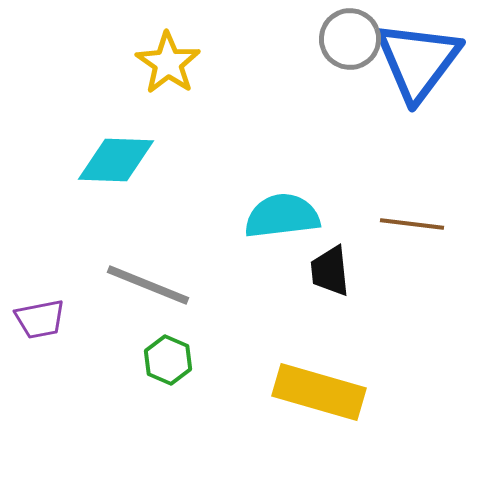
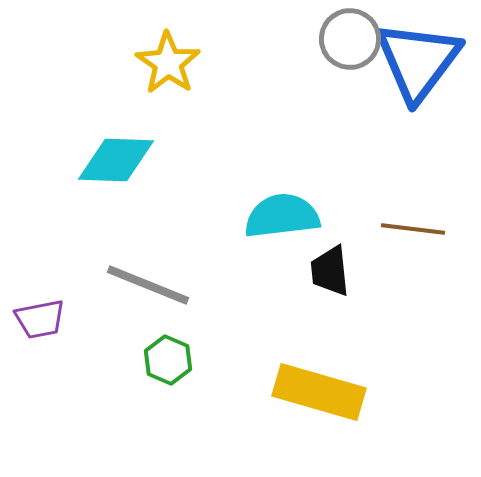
brown line: moved 1 px right, 5 px down
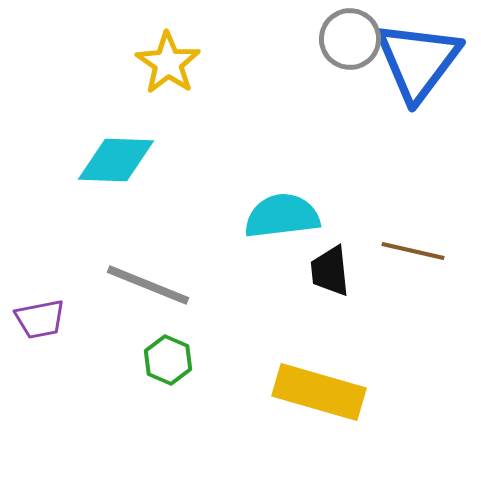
brown line: moved 22 px down; rotated 6 degrees clockwise
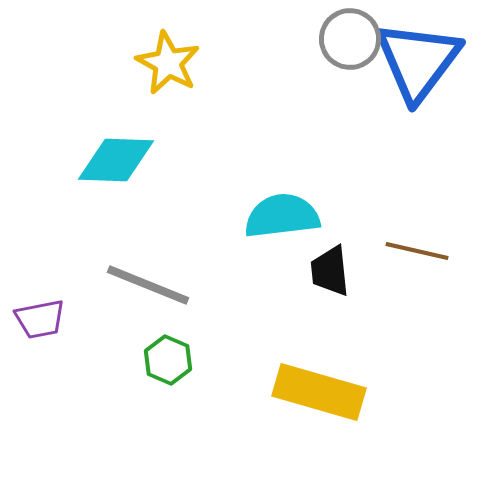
yellow star: rotated 6 degrees counterclockwise
brown line: moved 4 px right
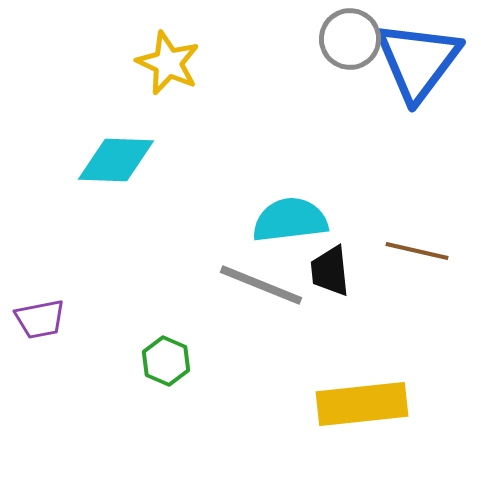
yellow star: rotated 4 degrees counterclockwise
cyan semicircle: moved 8 px right, 4 px down
gray line: moved 113 px right
green hexagon: moved 2 px left, 1 px down
yellow rectangle: moved 43 px right, 12 px down; rotated 22 degrees counterclockwise
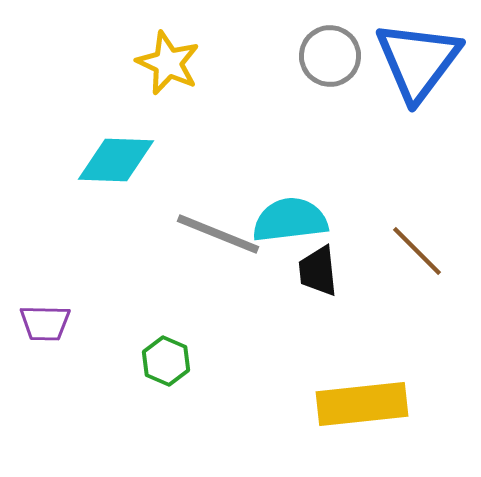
gray circle: moved 20 px left, 17 px down
brown line: rotated 32 degrees clockwise
black trapezoid: moved 12 px left
gray line: moved 43 px left, 51 px up
purple trapezoid: moved 5 px right, 4 px down; rotated 12 degrees clockwise
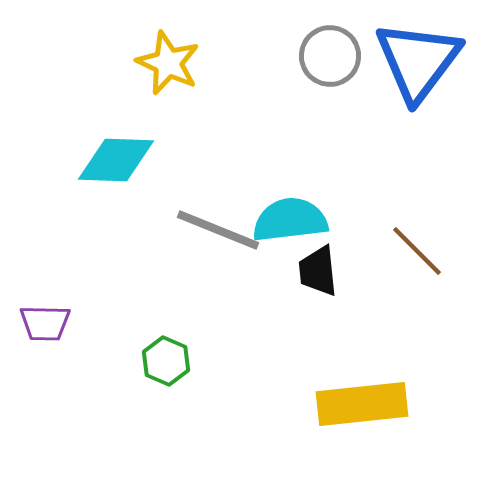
gray line: moved 4 px up
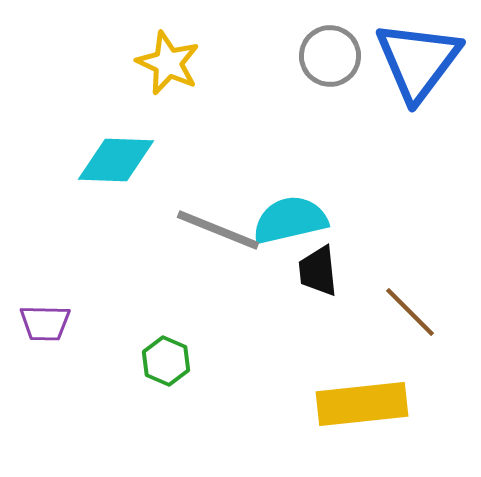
cyan semicircle: rotated 6 degrees counterclockwise
brown line: moved 7 px left, 61 px down
